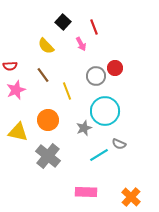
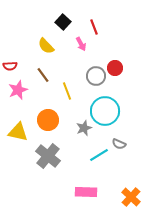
pink star: moved 2 px right
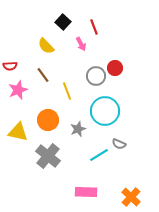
gray star: moved 6 px left, 1 px down
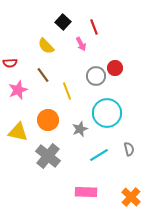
red semicircle: moved 3 px up
cyan circle: moved 2 px right, 2 px down
gray star: moved 2 px right
gray semicircle: moved 10 px right, 5 px down; rotated 128 degrees counterclockwise
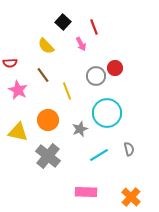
pink star: rotated 24 degrees counterclockwise
